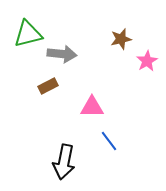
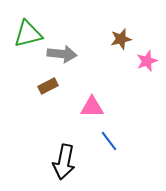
pink star: rotated 10 degrees clockwise
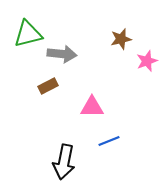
blue line: rotated 75 degrees counterclockwise
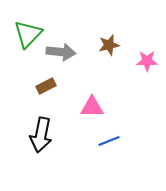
green triangle: rotated 32 degrees counterclockwise
brown star: moved 12 px left, 6 px down
gray arrow: moved 1 px left, 2 px up
pink star: rotated 20 degrees clockwise
brown rectangle: moved 2 px left
black arrow: moved 23 px left, 27 px up
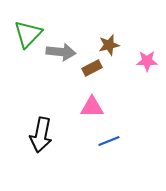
brown rectangle: moved 46 px right, 18 px up
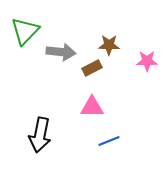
green triangle: moved 3 px left, 3 px up
brown star: rotated 15 degrees clockwise
black arrow: moved 1 px left
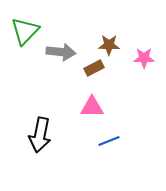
pink star: moved 3 px left, 3 px up
brown rectangle: moved 2 px right
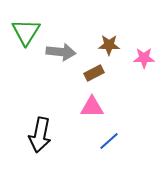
green triangle: moved 1 px right, 1 px down; rotated 12 degrees counterclockwise
brown rectangle: moved 5 px down
blue line: rotated 20 degrees counterclockwise
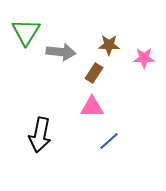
brown rectangle: rotated 30 degrees counterclockwise
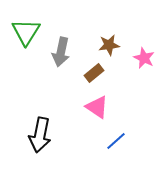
brown star: rotated 10 degrees counterclockwise
gray arrow: rotated 96 degrees clockwise
pink star: rotated 25 degrees clockwise
brown rectangle: rotated 18 degrees clockwise
pink triangle: moved 5 px right; rotated 35 degrees clockwise
blue line: moved 7 px right
